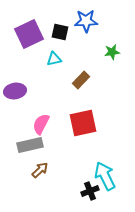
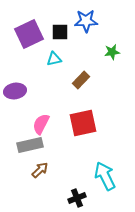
black square: rotated 12 degrees counterclockwise
black cross: moved 13 px left, 7 px down
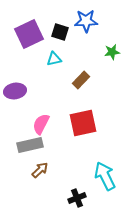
black square: rotated 18 degrees clockwise
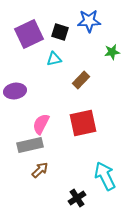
blue star: moved 3 px right
black cross: rotated 12 degrees counterclockwise
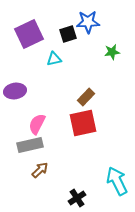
blue star: moved 1 px left, 1 px down
black square: moved 8 px right, 2 px down; rotated 36 degrees counterclockwise
brown rectangle: moved 5 px right, 17 px down
pink semicircle: moved 4 px left
cyan arrow: moved 12 px right, 5 px down
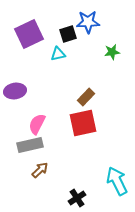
cyan triangle: moved 4 px right, 5 px up
